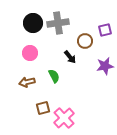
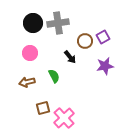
purple square: moved 2 px left, 7 px down; rotated 16 degrees counterclockwise
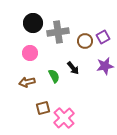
gray cross: moved 9 px down
black arrow: moved 3 px right, 11 px down
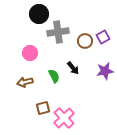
black circle: moved 6 px right, 9 px up
purple star: moved 5 px down
brown arrow: moved 2 px left
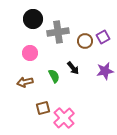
black circle: moved 6 px left, 5 px down
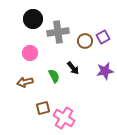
pink cross: rotated 15 degrees counterclockwise
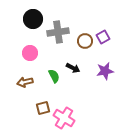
black arrow: rotated 24 degrees counterclockwise
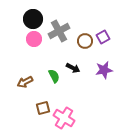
gray cross: moved 1 px right, 1 px up; rotated 20 degrees counterclockwise
pink circle: moved 4 px right, 14 px up
purple star: moved 1 px left, 1 px up
brown arrow: rotated 14 degrees counterclockwise
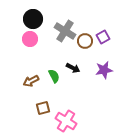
gray cross: moved 6 px right; rotated 30 degrees counterclockwise
pink circle: moved 4 px left
brown arrow: moved 6 px right, 1 px up
pink cross: moved 2 px right, 3 px down
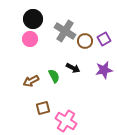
purple square: moved 1 px right, 2 px down
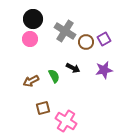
brown circle: moved 1 px right, 1 px down
